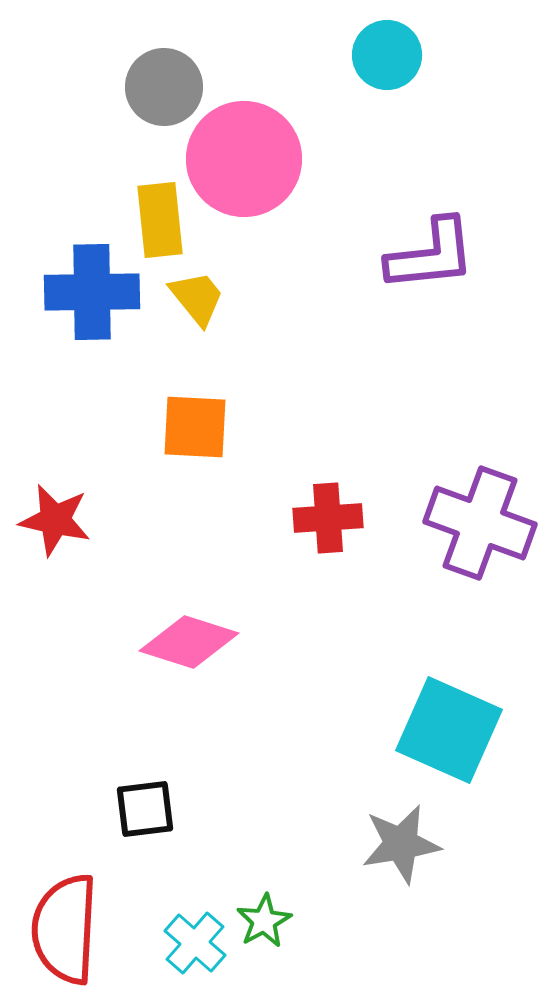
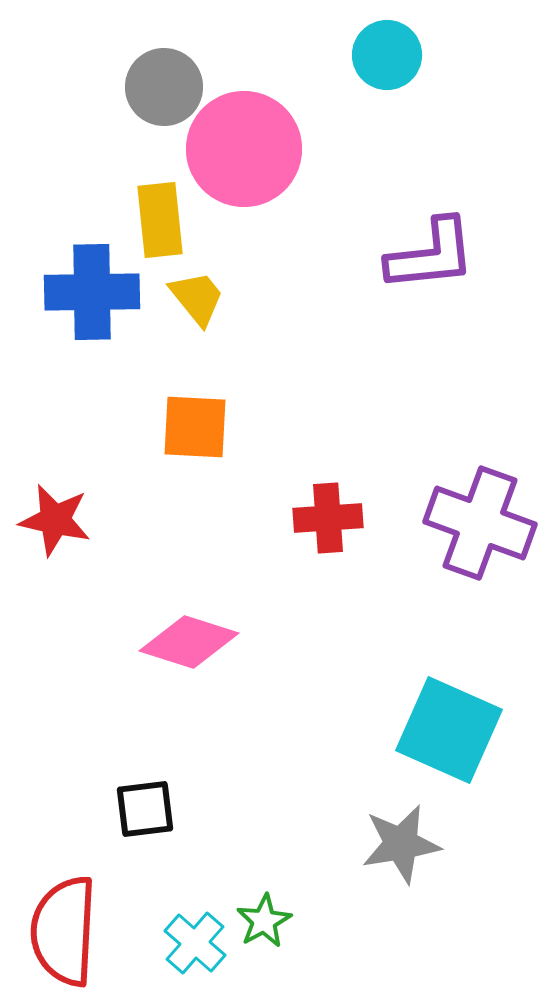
pink circle: moved 10 px up
red semicircle: moved 1 px left, 2 px down
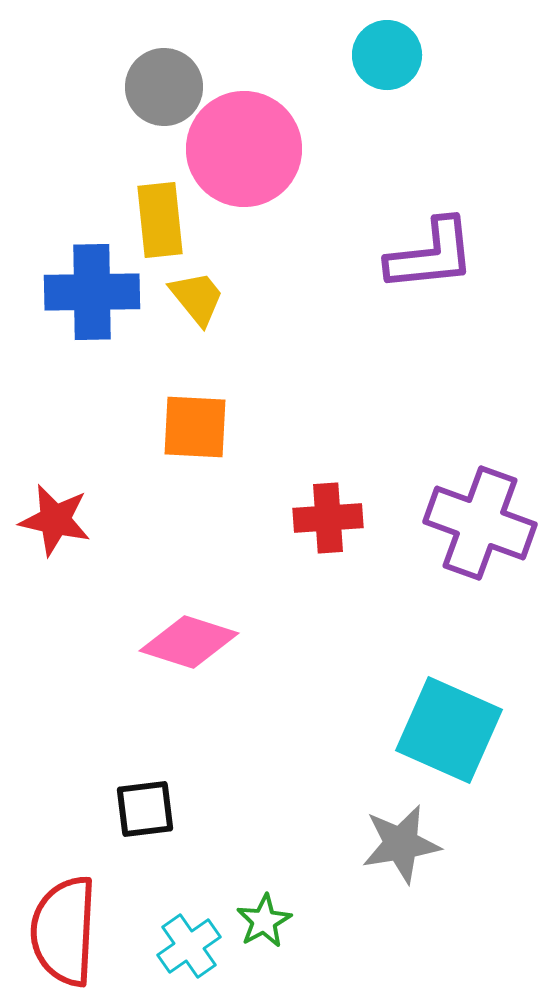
cyan cross: moved 6 px left, 3 px down; rotated 14 degrees clockwise
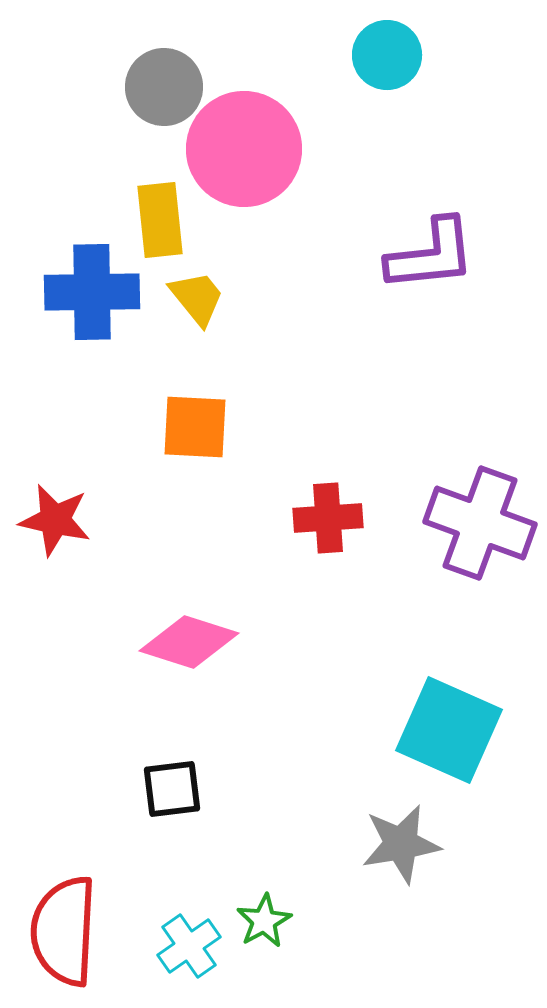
black square: moved 27 px right, 20 px up
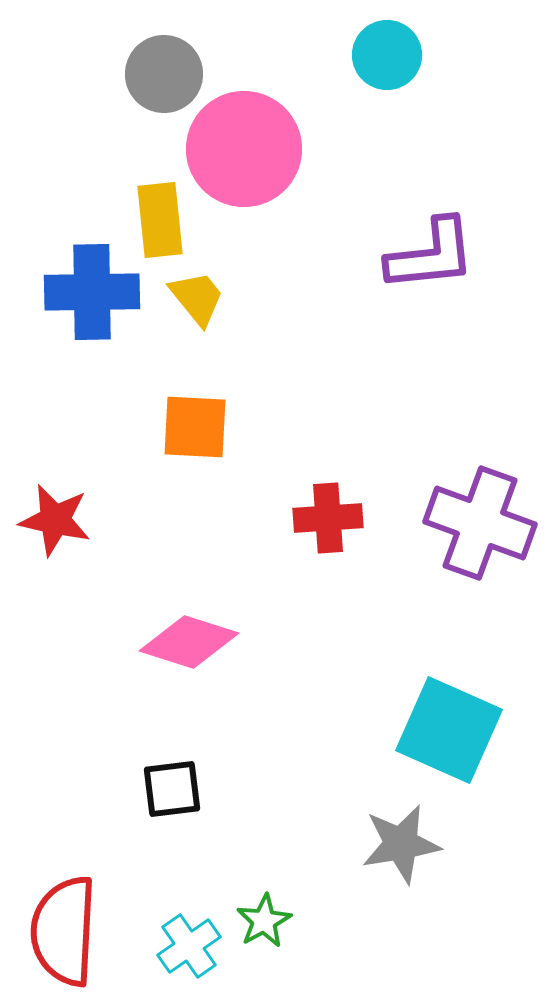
gray circle: moved 13 px up
